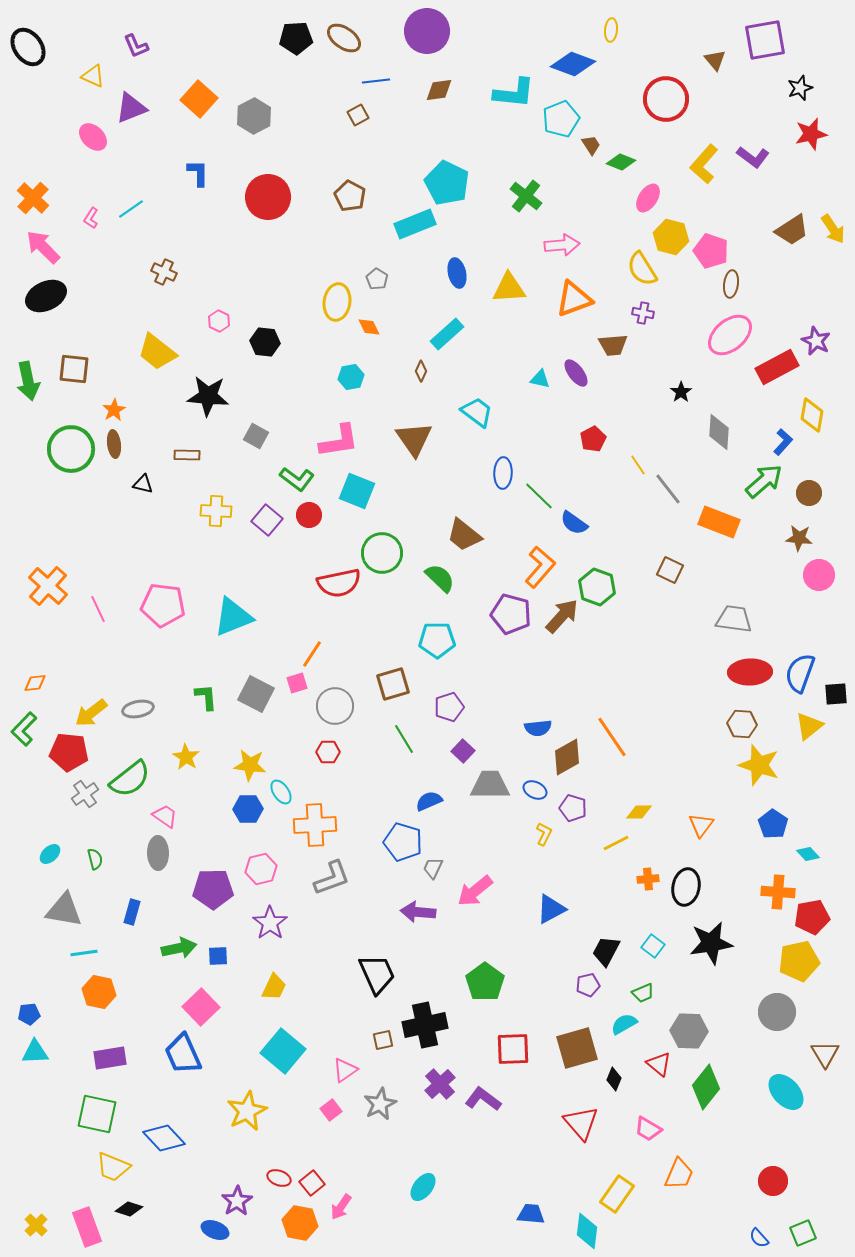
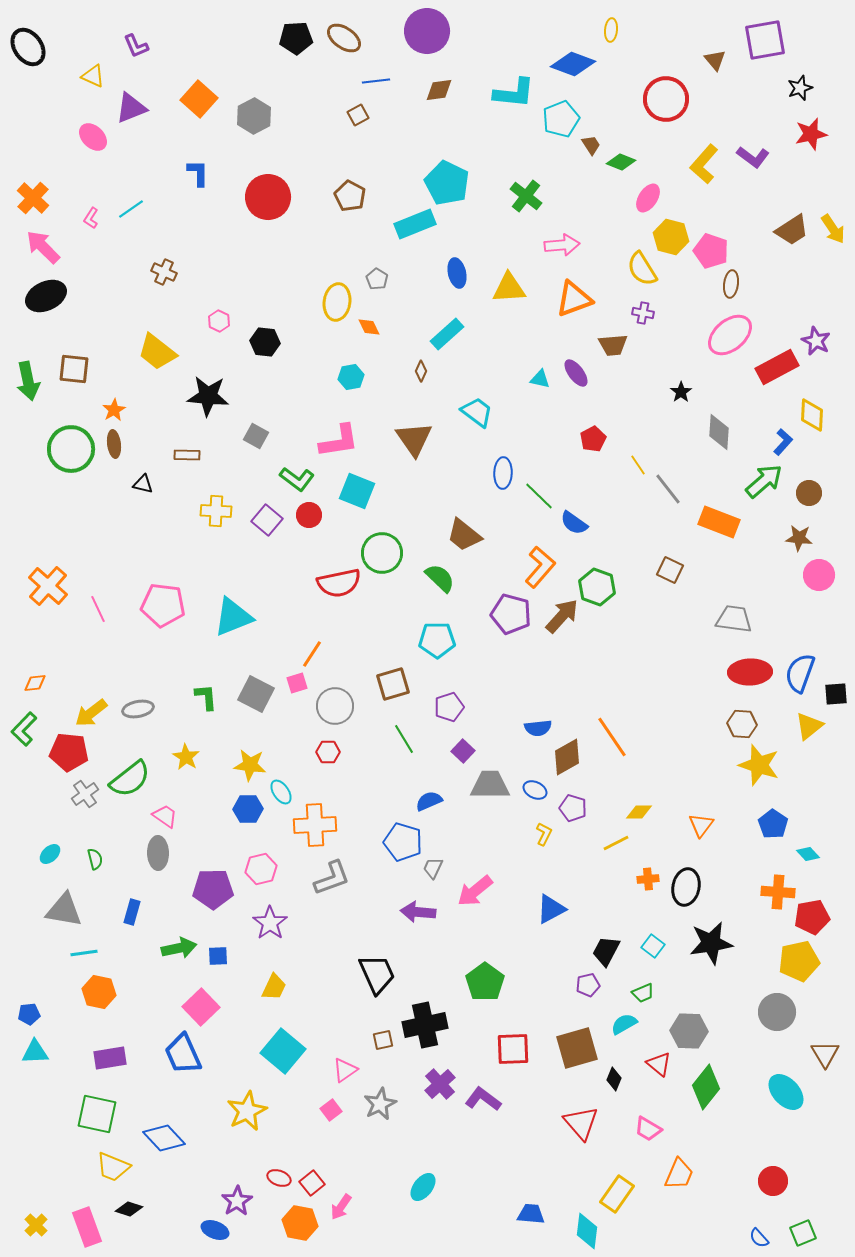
yellow diamond at (812, 415): rotated 8 degrees counterclockwise
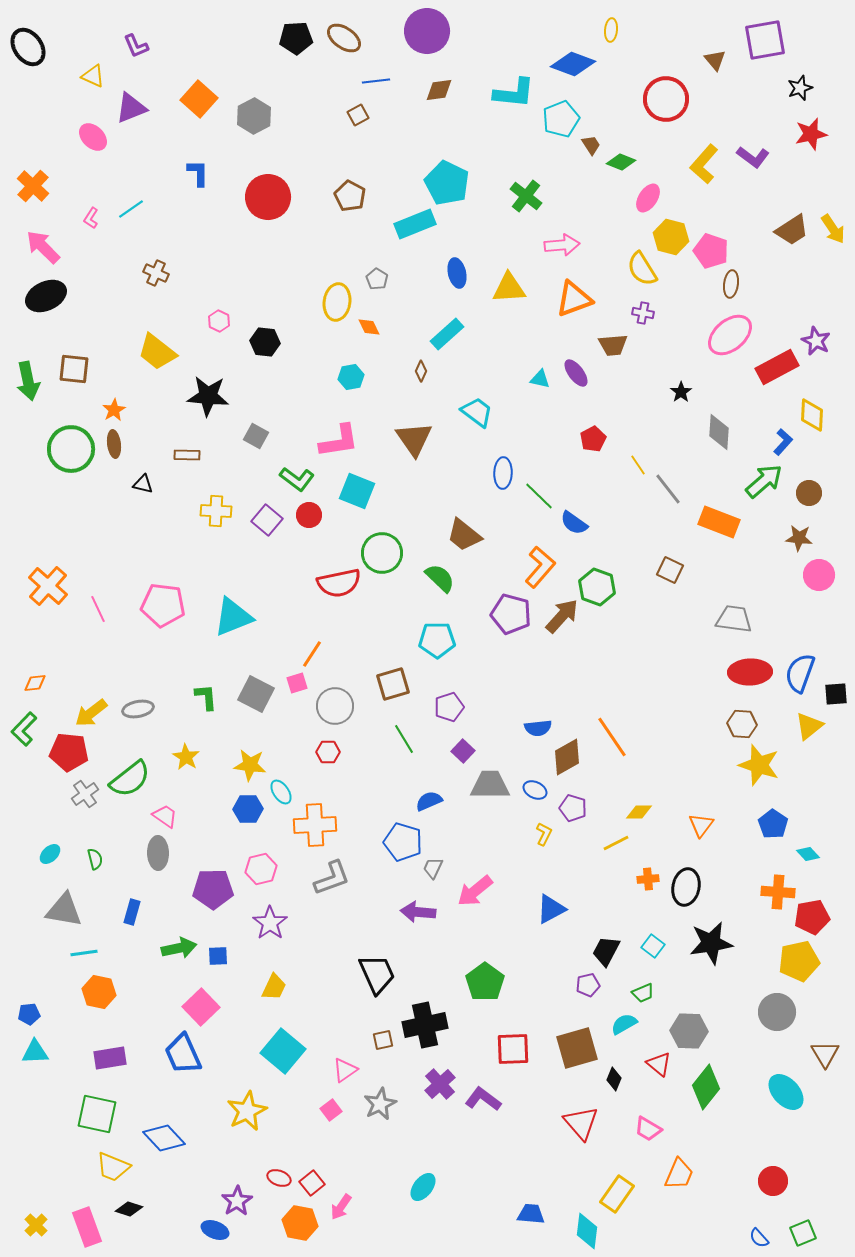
orange cross at (33, 198): moved 12 px up
brown cross at (164, 272): moved 8 px left, 1 px down
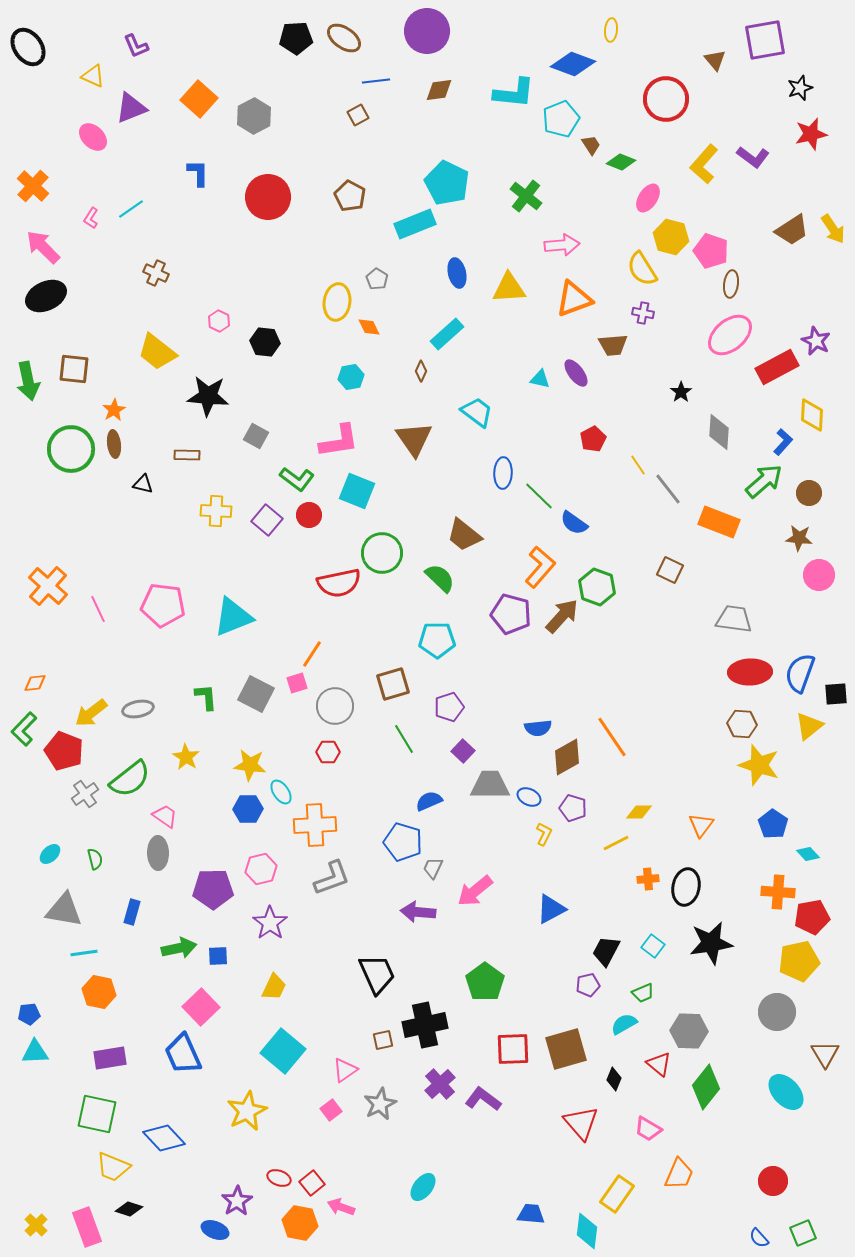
red pentagon at (69, 752): moved 5 px left, 1 px up; rotated 15 degrees clockwise
blue ellipse at (535, 790): moved 6 px left, 7 px down
brown square at (577, 1048): moved 11 px left, 1 px down
pink arrow at (341, 1207): rotated 76 degrees clockwise
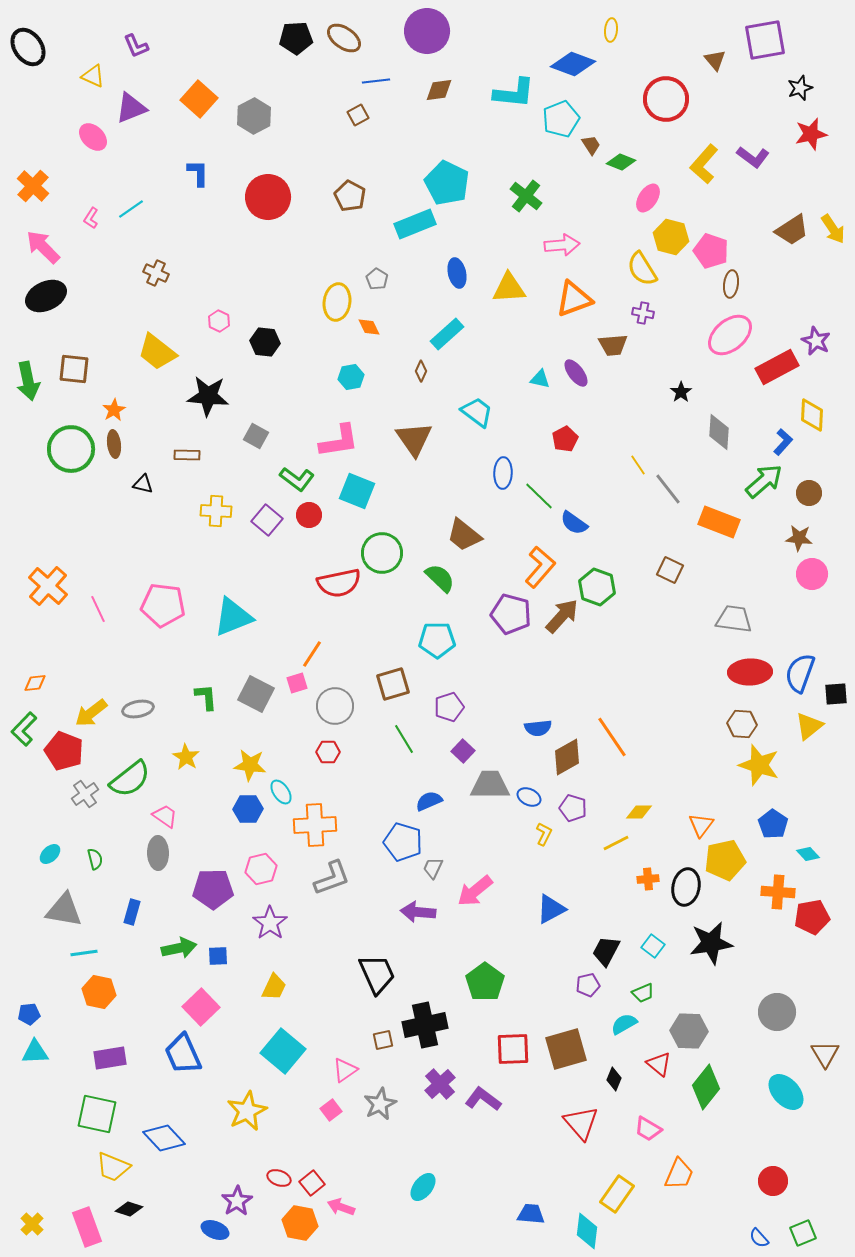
red pentagon at (593, 439): moved 28 px left
pink circle at (819, 575): moved 7 px left, 1 px up
yellow pentagon at (799, 961): moved 74 px left, 101 px up
yellow cross at (36, 1225): moved 4 px left, 1 px up
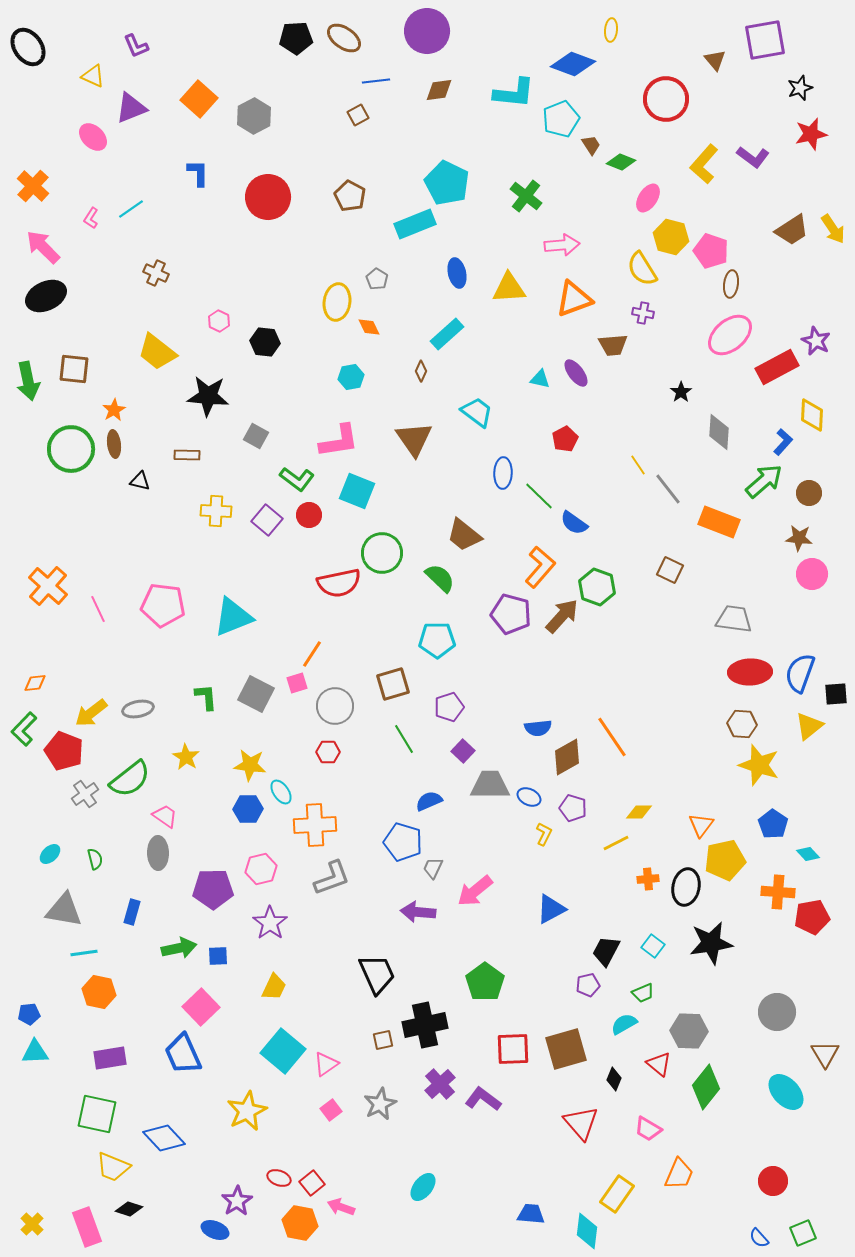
black triangle at (143, 484): moved 3 px left, 3 px up
pink triangle at (345, 1070): moved 19 px left, 6 px up
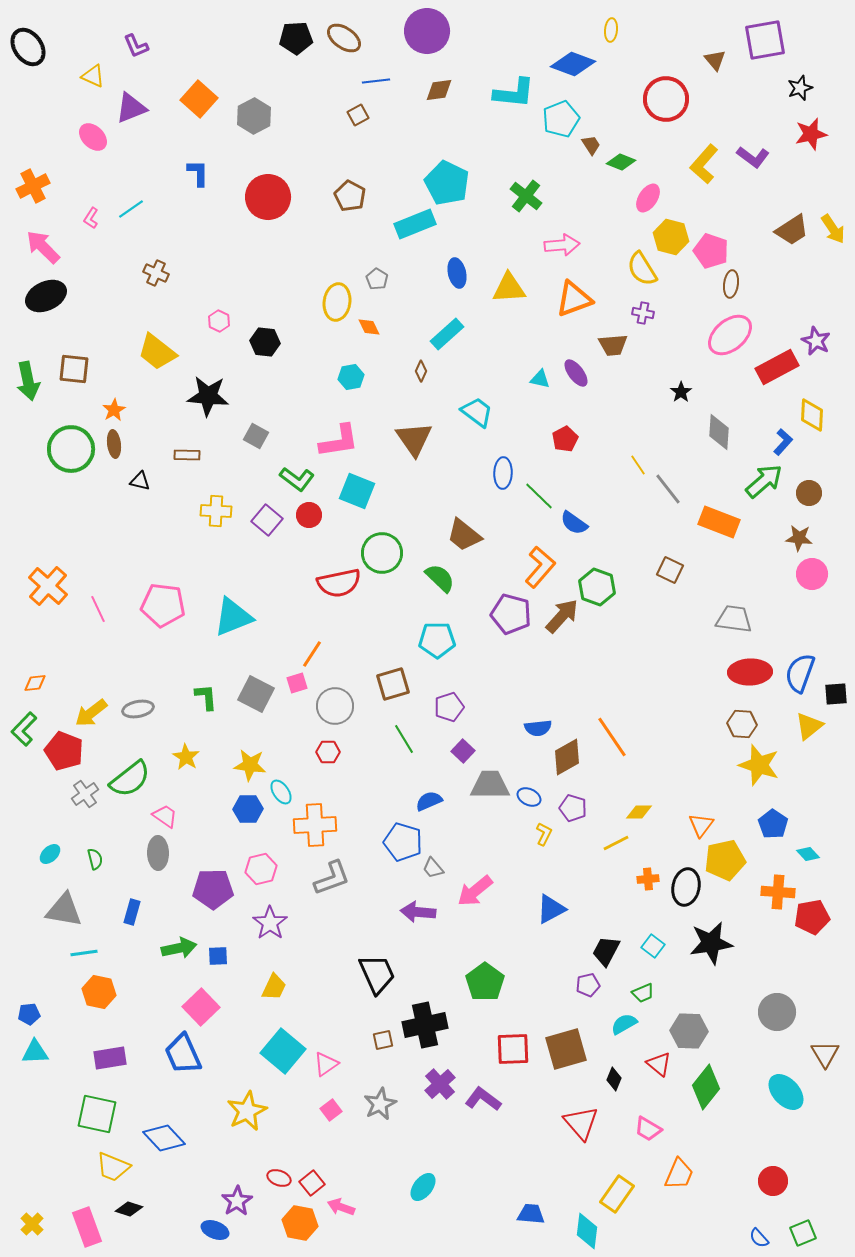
orange cross at (33, 186): rotated 20 degrees clockwise
gray trapezoid at (433, 868): rotated 65 degrees counterclockwise
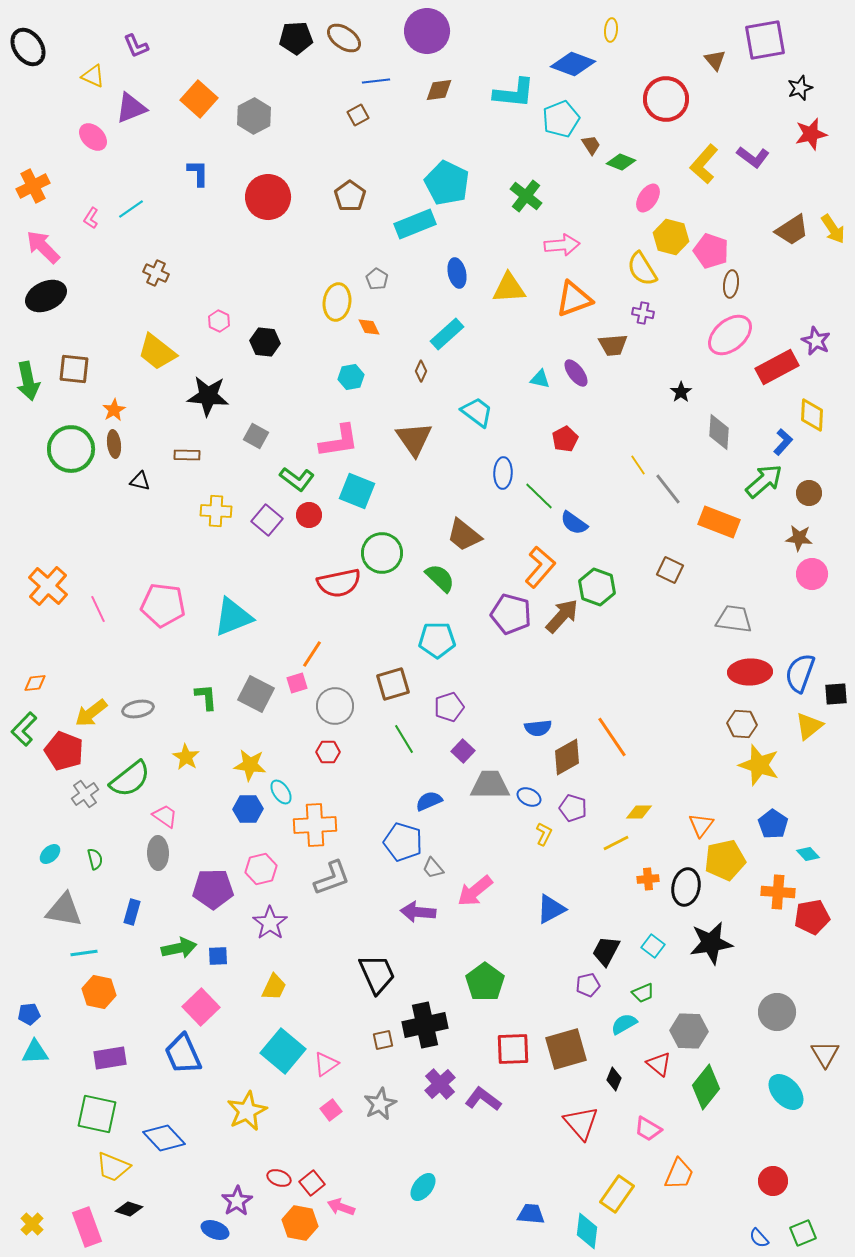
brown pentagon at (350, 196): rotated 8 degrees clockwise
